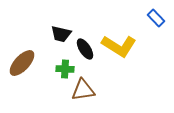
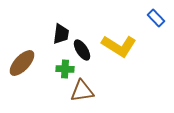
black trapezoid: rotated 95 degrees counterclockwise
black ellipse: moved 3 px left, 1 px down
brown triangle: moved 1 px left, 1 px down
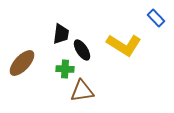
yellow L-shape: moved 5 px right, 1 px up
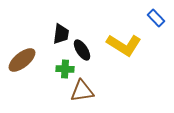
brown ellipse: moved 3 px up; rotated 8 degrees clockwise
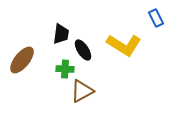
blue rectangle: rotated 18 degrees clockwise
black ellipse: moved 1 px right
brown ellipse: rotated 12 degrees counterclockwise
brown triangle: rotated 20 degrees counterclockwise
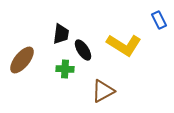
blue rectangle: moved 3 px right, 2 px down
brown triangle: moved 21 px right
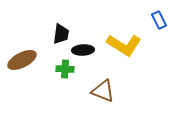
black ellipse: rotated 60 degrees counterclockwise
brown ellipse: rotated 24 degrees clockwise
brown triangle: rotated 50 degrees clockwise
